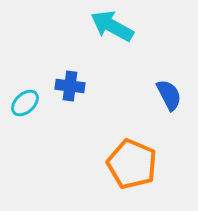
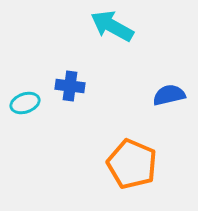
blue semicircle: rotated 76 degrees counterclockwise
cyan ellipse: rotated 24 degrees clockwise
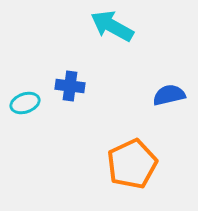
orange pentagon: rotated 24 degrees clockwise
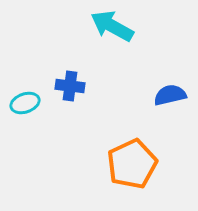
blue semicircle: moved 1 px right
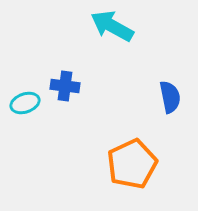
blue cross: moved 5 px left
blue semicircle: moved 2 px down; rotated 92 degrees clockwise
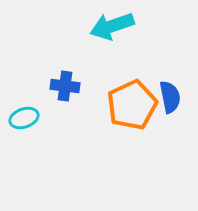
cyan arrow: rotated 48 degrees counterclockwise
cyan ellipse: moved 1 px left, 15 px down
orange pentagon: moved 59 px up
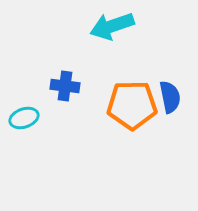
orange pentagon: rotated 24 degrees clockwise
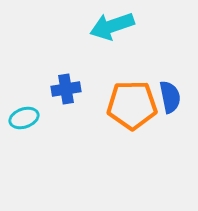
blue cross: moved 1 px right, 3 px down; rotated 16 degrees counterclockwise
